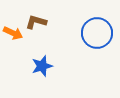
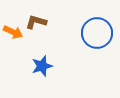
orange arrow: moved 1 px up
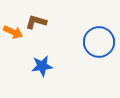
blue circle: moved 2 px right, 9 px down
blue star: rotated 10 degrees clockwise
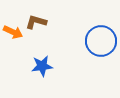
blue circle: moved 2 px right, 1 px up
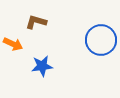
orange arrow: moved 12 px down
blue circle: moved 1 px up
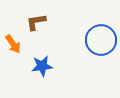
brown L-shape: rotated 25 degrees counterclockwise
orange arrow: rotated 30 degrees clockwise
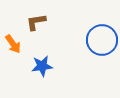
blue circle: moved 1 px right
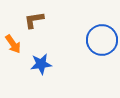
brown L-shape: moved 2 px left, 2 px up
blue star: moved 1 px left, 2 px up
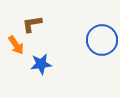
brown L-shape: moved 2 px left, 4 px down
orange arrow: moved 3 px right, 1 px down
